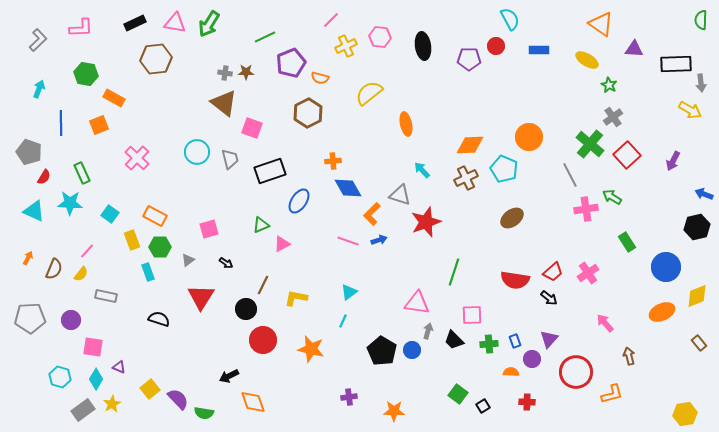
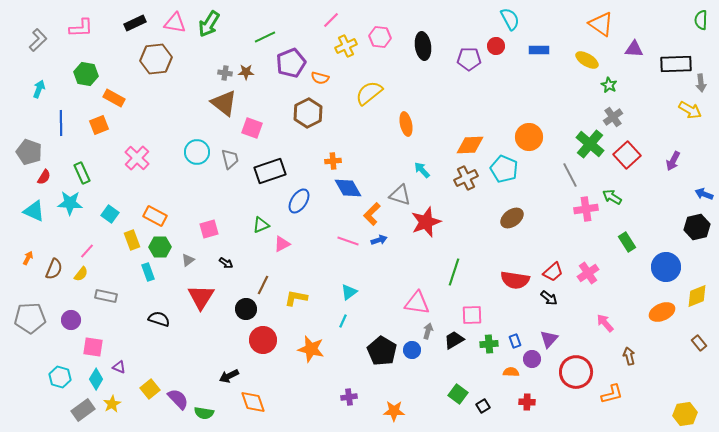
black trapezoid at (454, 340): rotated 105 degrees clockwise
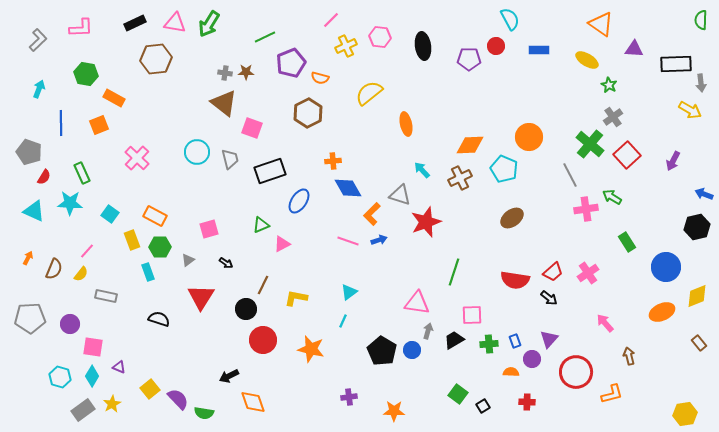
brown cross at (466, 178): moved 6 px left
purple circle at (71, 320): moved 1 px left, 4 px down
cyan diamond at (96, 379): moved 4 px left, 3 px up
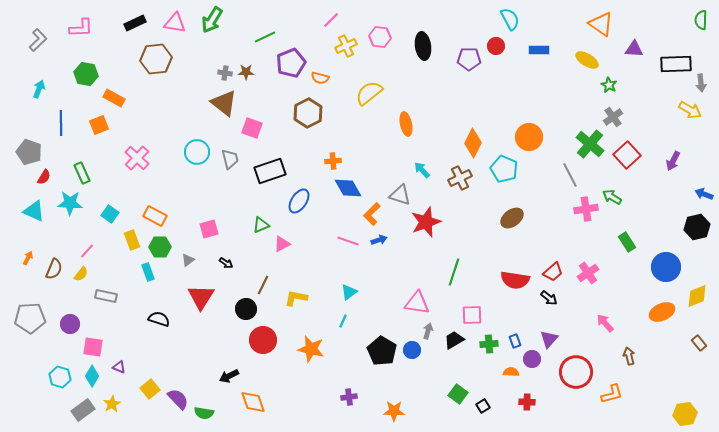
green arrow at (209, 24): moved 3 px right, 4 px up
orange diamond at (470, 145): moved 3 px right, 2 px up; rotated 60 degrees counterclockwise
